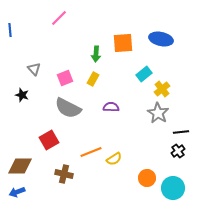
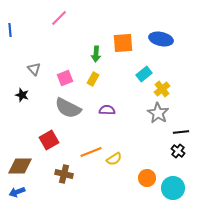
purple semicircle: moved 4 px left, 3 px down
black cross: rotated 16 degrees counterclockwise
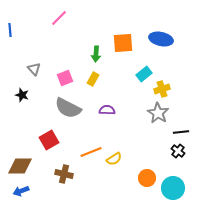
yellow cross: rotated 21 degrees clockwise
blue arrow: moved 4 px right, 1 px up
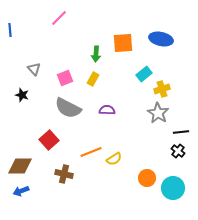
red square: rotated 12 degrees counterclockwise
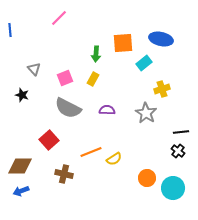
cyan rectangle: moved 11 px up
gray star: moved 12 px left
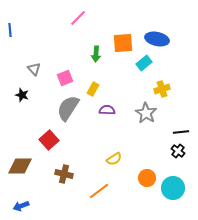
pink line: moved 19 px right
blue ellipse: moved 4 px left
yellow rectangle: moved 10 px down
gray semicircle: rotated 96 degrees clockwise
orange line: moved 8 px right, 39 px down; rotated 15 degrees counterclockwise
blue arrow: moved 15 px down
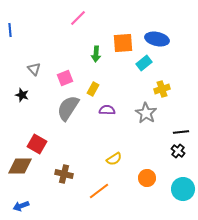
red square: moved 12 px left, 4 px down; rotated 18 degrees counterclockwise
cyan circle: moved 10 px right, 1 px down
